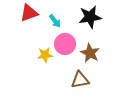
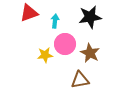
cyan arrow: rotated 136 degrees counterclockwise
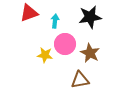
yellow star: rotated 14 degrees clockwise
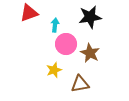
cyan arrow: moved 4 px down
pink circle: moved 1 px right
yellow star: moved 9 px right, 15 px down; rotated 28 degrees counterclockwise
brown triangle: moved 4 px down
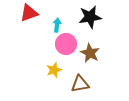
cyan arrow: moved 2 px right
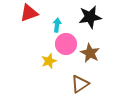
yellow star: moved 5 px left, 9 px up
brown triangle: rotated 24 degrees counterclockwise
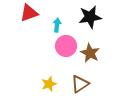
pink circle: moved 2 px down
yellow star: moved 23 px down
